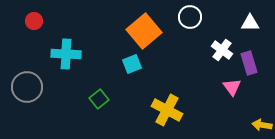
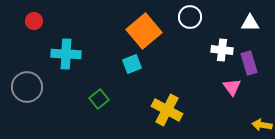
white cross: rotated 30 degrees counterclockwise
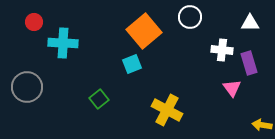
red circle: moved 1 px down
cyan cross: moved 3 px left, 11 px up
pink triangle: moved 1 px down
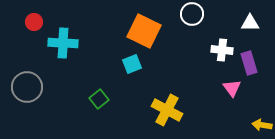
white circle: moved 2 px right, 3 px up
orange square: rotated 24 degrees counterclockwise
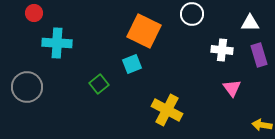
red circle: moved 9 px up
cyan cross: moved 6 px left
purple rectangle: moved 10 px right, 8 px up
green square: moved 15 px up
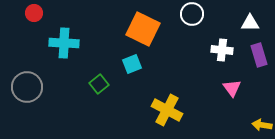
orange square: moved 1 px left, 2 px up
cyan cross: moved 7 px right
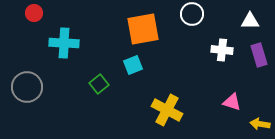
white triangle: moved 2 px up
orange square: rotated 36 degrees counterclockwise
cyan square: moved 1 px right, 1 px down
pink triangle: moved 14 px down; rotated 36 degrees counterclockwise
yellow arrow: moved 2 px left, 1 px up
